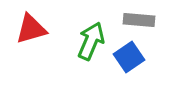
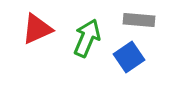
red triangle: moved 6 px right; rotated 8 degrees counterclockwise
green arrow: moved 4 px left, 3 px up
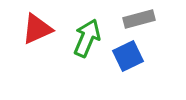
gray rectangle: moved 1 px up; rotated 20 degrees counterclockwise
blue square: moved 1 px left, 1 px up; rotated 8 degrees clockwise
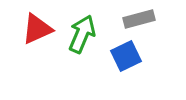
green arrow: moved 5 px left, 4 px up
blue square: moved 2 px left
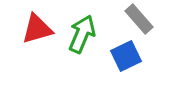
gray rectangle: rotated 64 degrees clockwise
red triangle: rotated 8 degrees clockwise
